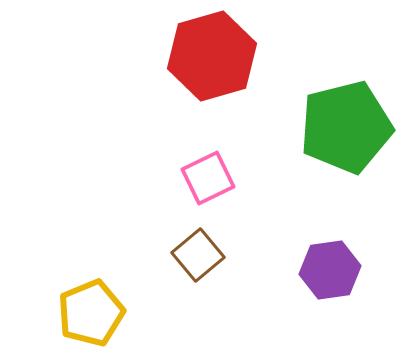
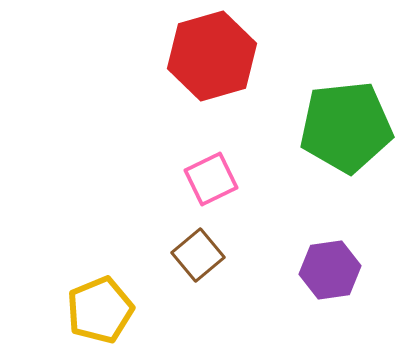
green pentagon: rotated 8 degrees clockwise
pink square: moved 3 px right, 1 px down
yellow pentagon: moved 9 px right, 3 px up
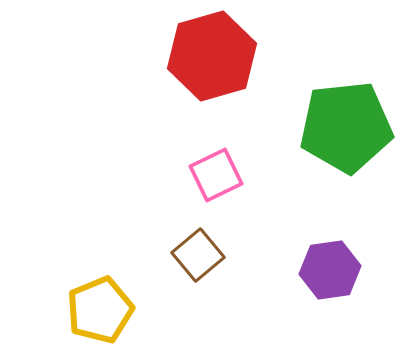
pink square: moved 5 px right, 4 px up
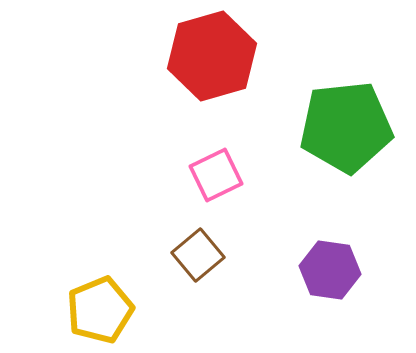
purple hexagon: rotated 16 degrees clockwise
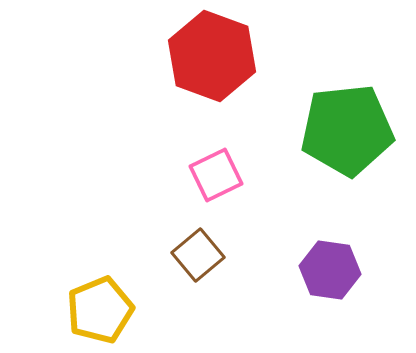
red hexagon: rotated 24 degrees counterclockwise
green pentagon: moved 1 px right, 3 px down
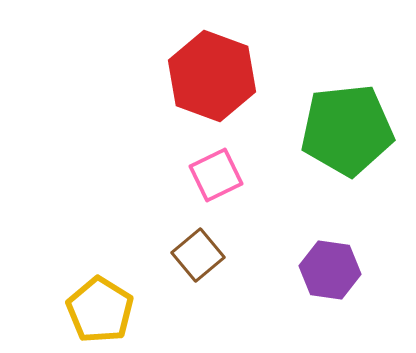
red hexagon: moved 20 px down
yellow pentagon: rotated 18 degrees counterclockwise
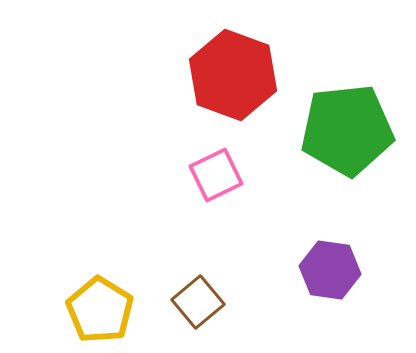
red hexagon: moved 21 px right, 1 px up
brown square: moved 47 px down
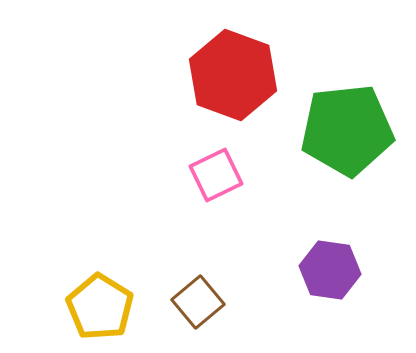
yellow pentagon: moved 3 px up
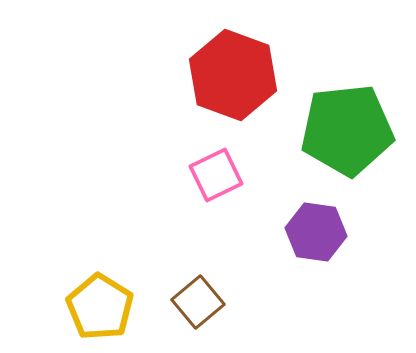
purple hexagon: moved 14 px left, 38 px up
